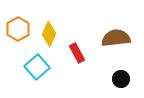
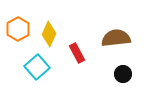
black circle: moved 2 px right, 5 px up
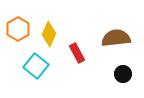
cyan square: moved 1 px left, 1 px up; rotated 10 degrees counterclockwise
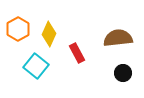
brown semicircle: moved 2 px right
black circle: moved 1 px up
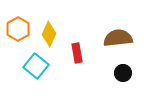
red rectangle: rotated 18 degrees clockwise
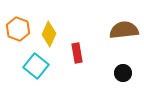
orange hexagon: rotated 10 degrees counterclockwise
brown semicircle: moved 6 px right, 8 px up
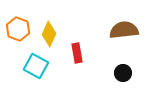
cyan square: rotated 10 degrees counterclockwise
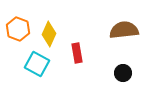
cyan square: moved 1 px right, 2 px up
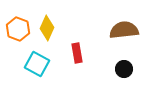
yellow diamond: moved 2 px left, 6 px up
black circle: moved 1 px right, 4 px up
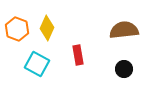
orange hexagon: moved 1 px left
red rectangle: moved 1 px right, 2 px down
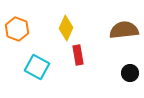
yellow diamond: moved 19 px right
cyan square: moved 3 px down
black circle: moved 6 px right, 4 px down
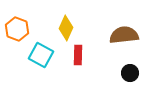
brown semicircle: moved 5 px down
red rectangle: rotated 12 degrees clockwise
cyan square: moved 4 px right, 12 px up
